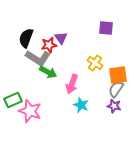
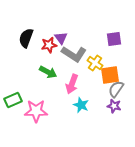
purple square: moved 8 px right, 11 px down; rotated 14 degrees counterclockwise
gray L-shape: moved 36 px right, 4 px up
orange square: moved 8 px left
pink star: moved 6 px right; rotated 20 degrees counterclockwise
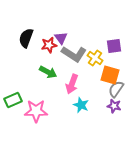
purple square: moved 7 px down
yellow cross: moved 5 px up
orange square: rotated 24 degrees clockwise
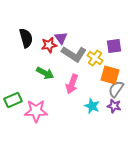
black semicircle: rotated 144 degrees clockwise
green arrow: moved 3 px left, 1 px down
cyan star: moved 11 px right, 1 px down
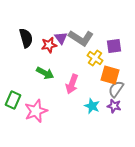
gray L-shape: moved 7 px right, 16 px up
green rectangle: rotated 42 degrees counterclockwise
pink star: rotated 20 degrees counterclockwise
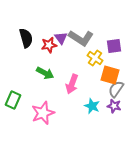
pink star: moved 7 px right, 2 px down
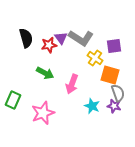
gray semicircle: moved 2 px right, 4 px down; rotated 126 degrees clockwise
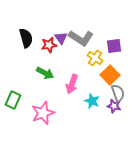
orange square: rotated 30 degrees clockwise
cyan star: moved 5 px up
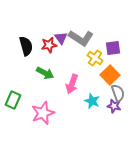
black semicircle: moved 8 px down
purple square: moved 1 px left, 2 px down
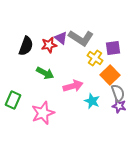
purple triangle: rotated 16 degrees counterclockwise
black semicircle: rotated 36 degrees clockwise
pink arrow: moved 1 px right, 2 px down; rotated 126 degrees counterclockwise
purple star: moved 5 px right
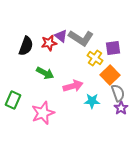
purple triangle: moved 2 px up
red star: moved 2 px up
cyan star: rotated 21 degrees counterclockwise
purple star: moved 2 px right, 2 px down; rotated 24 degrees clockwise
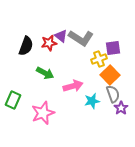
yellow cross: moved 4 px right, 1 px down; rotated 35 degrees clockwise
gray semicircle: moved 5 px left, 1 px down
cyan star: rotated 14 degrees counterclockwise
